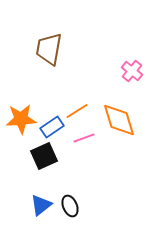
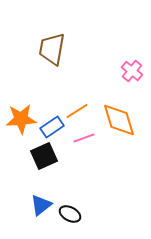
brown trapezoid: moved 3 px right
black ellipse: moved 8 px down; rotated 40 degrees counterclockwise
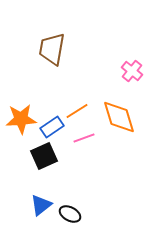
orange diamond: moved 3 px up
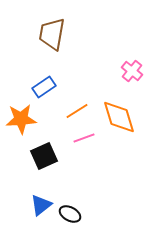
brown trapezoid: moved 15 px up
blue rectangle: moved 8 px left, 40 px up
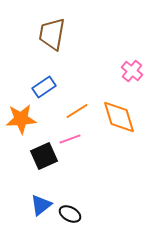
pink line: moved 14 px left, 1 px down
